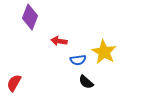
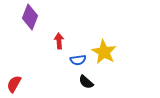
red arrow: rotated 77 degrees clockwise
red semicircle: moved 1 px down
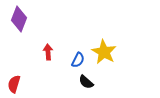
purple diamond: moved 11 px left, 2 px down
red arrow: moved 11 px left, 11 px down
blue semicircle: rotated 56 degrees counterclockwise
red semicircle: rotated 12 degrees counterclockwise
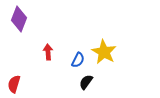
black semicircle: rotated 84 degrees clockwise
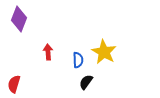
blue semicircle: rotated 28 degrees counterclockwise
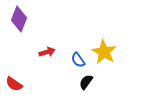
red arrow: moved 1 px left; rotated 77 degrees clockwise
blue semicircle: rotated 147 degrees clockwise
red semicircle: rotated 72 degrees counterclockwise
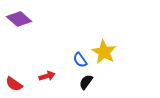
purple diamond: rotated 70 degrees counterclockwise
red arrow: moved 24 px down
blue semicircle: moved 2 px right
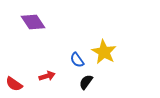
purple diamond: moved 14 px right, 3 px down; rotated 15 degrees clockwise
blue semicircle: moved 3 px left
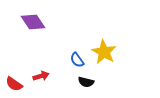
red arrow: moved 6 px left
black semicircle: rotated 112 degrees counterclockwise
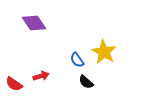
purple diamond: moved 1 px right, 1 px down
black semicircle: rotated 28 degrees clockwise
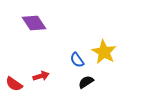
black semicircle: rotated 105 degrees clockwise
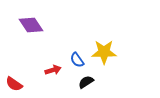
purple diamond: moved 3 px left, 2 px down
yellow star: rotated 30 degrees counterclockwise
red arrow: moved 12 px right, 6 px up
